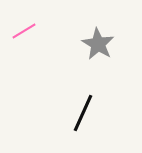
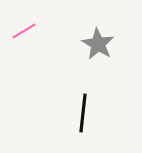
black line: rotated 18 degrees counterclockwise
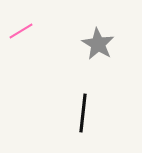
pink line: moved 3 px left
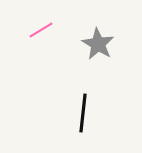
pink line: moved 20 px right, 1 px up
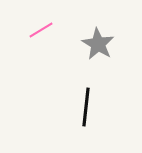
black line: moved 3 px right, 6 px up
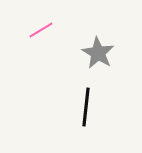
gray star: moved 9 px down
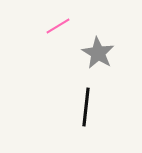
pink line: moved 17 px right, 4 px up
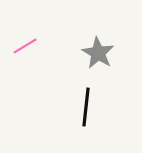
pink line: moved 33 px left, 20 px down
